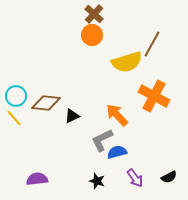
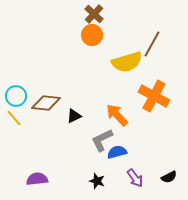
black triangle: moved 2 px right
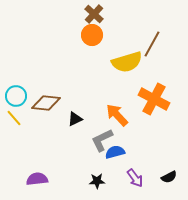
orange cross: moved 3 px down
black triangle: moved 1 px right, 3 px down
blue semicircle: moved 2 px left
black star: rotated 21 degrees counterclockwise
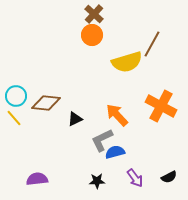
orange cross: moved 7 px right, 7 px down
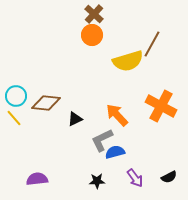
yellow semicircle: moved 1 px right, 1 px up
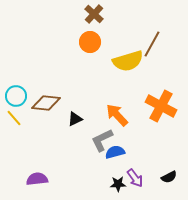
orange circle: moved 2 px left, 7 px down
black star: moved 21 px right, 3 px down
